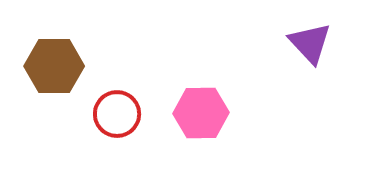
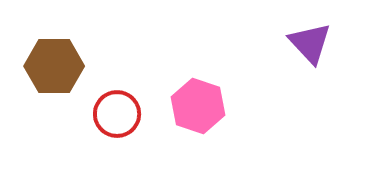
pink hexagon: moved 3 px left, 7 px up; rotated 20 degrees clockwise
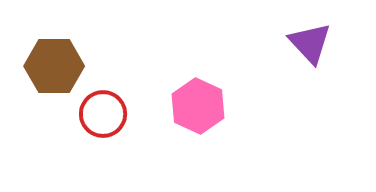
pink hexagon: rotated 6 degrees clockwise
red circle: moved 14 px left
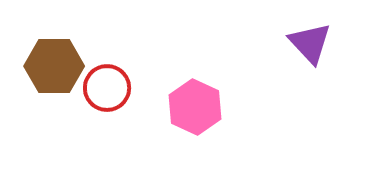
pink hexagon: moved 3 px left, 1 px down
red circle: moved 4 px right, 26 px up
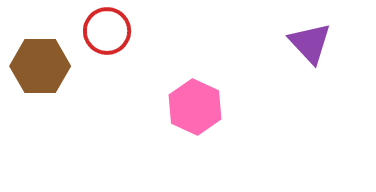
brown hexagon: moved 14 px left
red circle: moved 57 px up
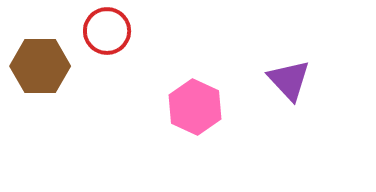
purple triangle: moved 21 px left, 37 px down
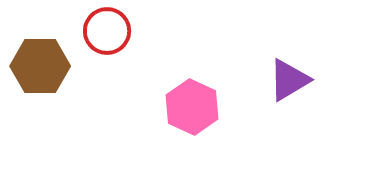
purple triangle: rotated 42 degrees clockwise
pink hexagon: moved 3 px left
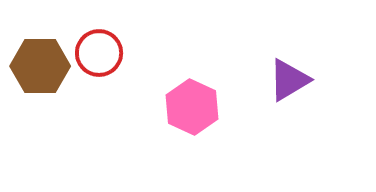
red circle: moved 8 px left, 22 px down
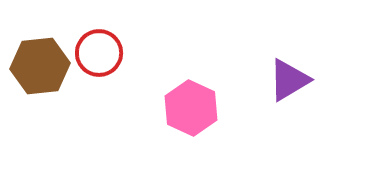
brown hexagon: rotated 6 degrees counterclockwise
pink hexagon: moved 1 px left, 1 px down
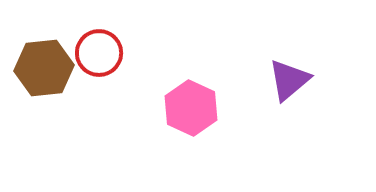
brown hexagon: moved 4 px right, 2 px down
purple triangle: rotated 9 degrees counterclockwise
